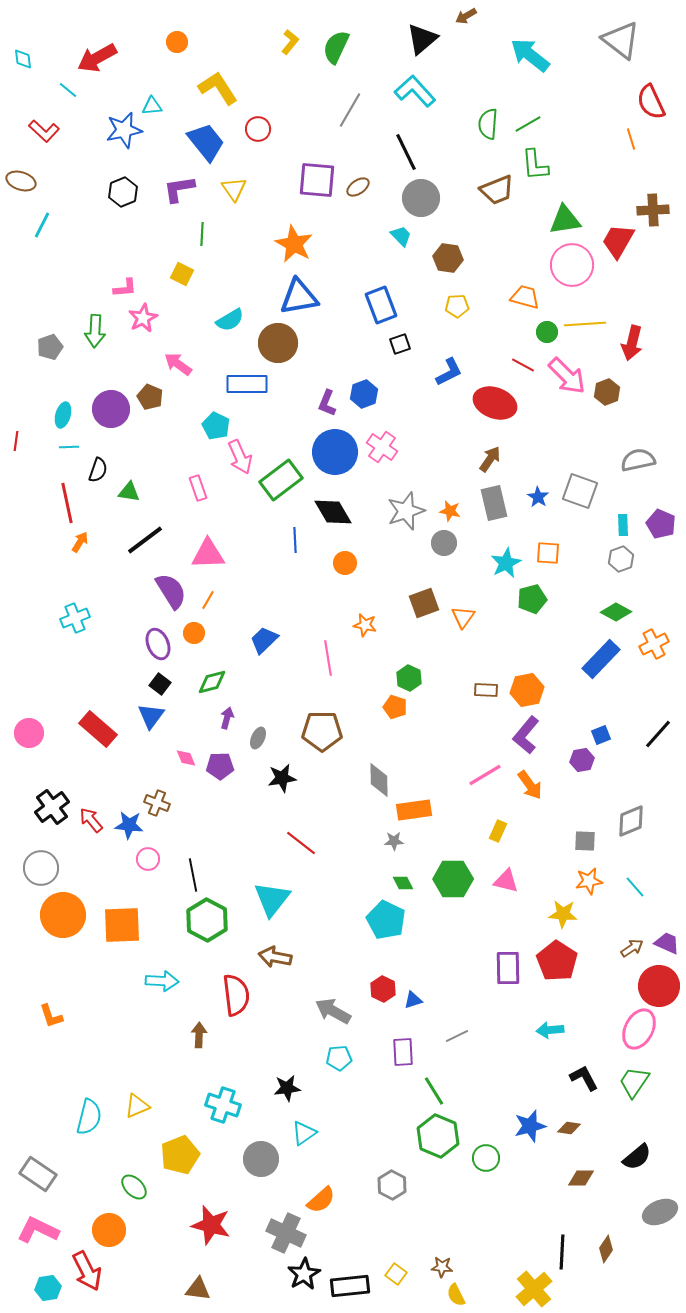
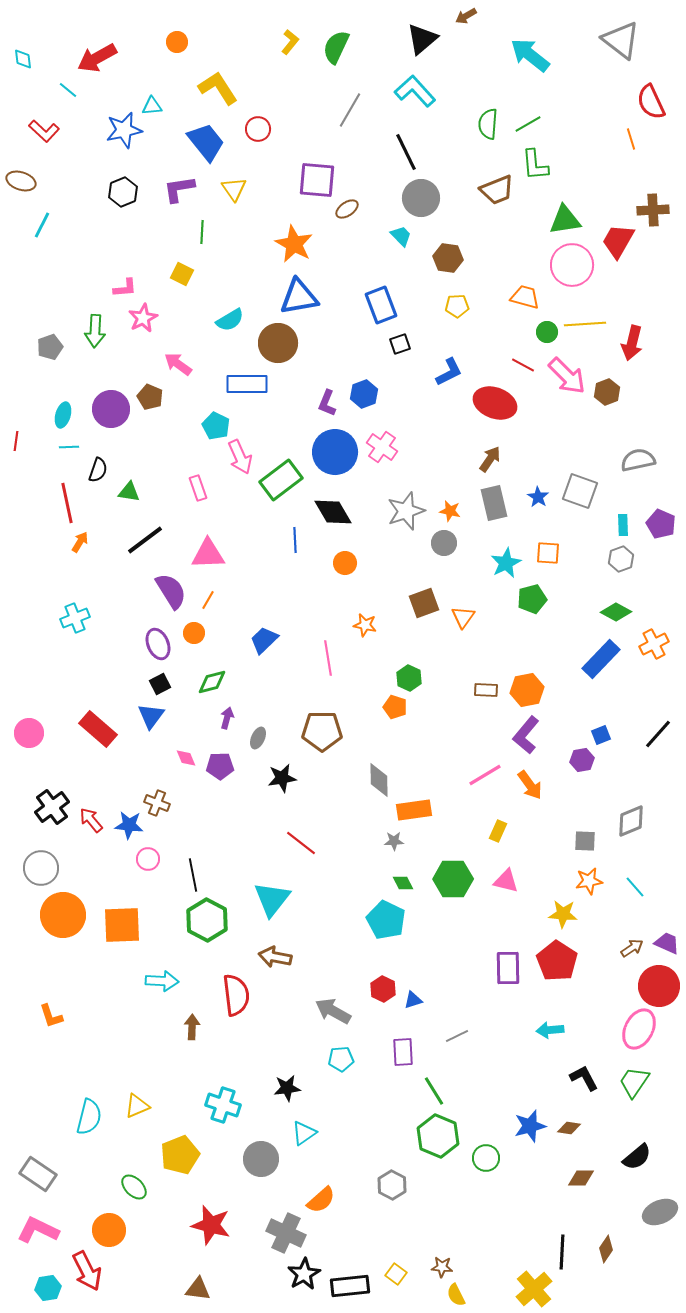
brown ellipse at (358, 187): moved 11 px left, 22 px down
green line at (202, 234): moved 2 px up
black square at (160, 684): rotated 25 degrees clockwise
brown arrow at (199, 1035): moved 7 px left, 8 px up
cyan pentagon at (339, 1058): moved 2 px right, 1 px down
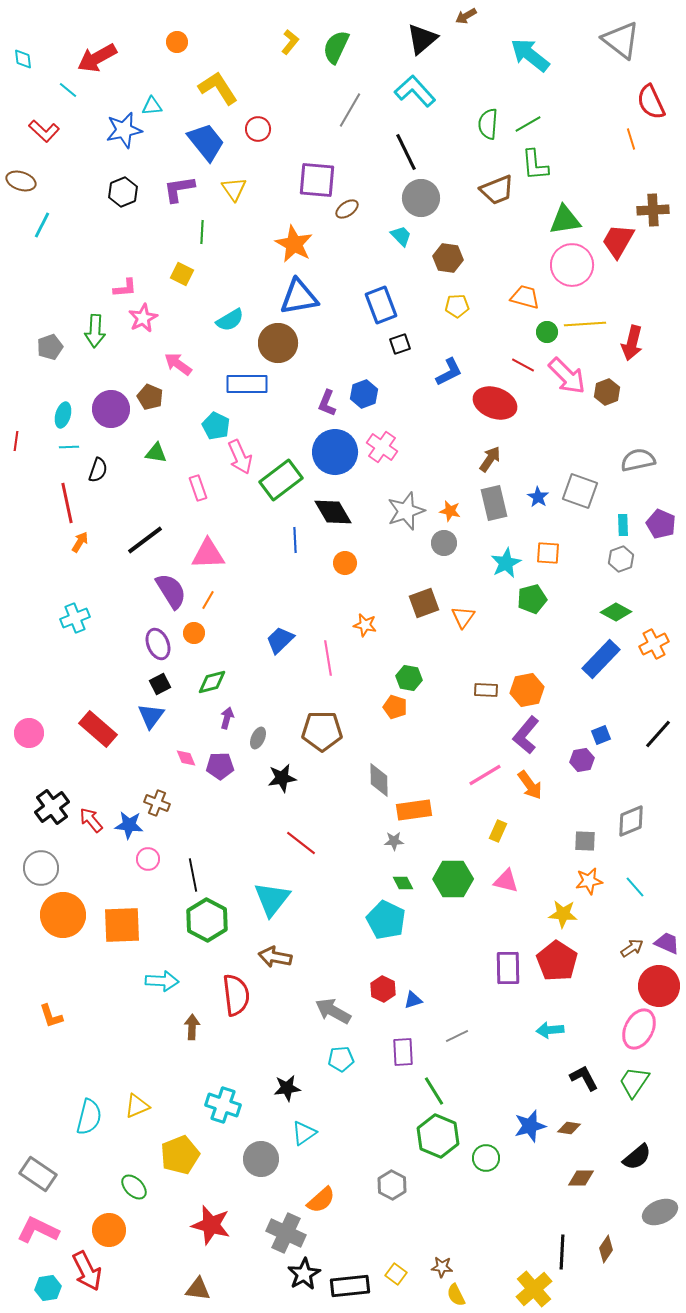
green triangle at (129, 492): moved 27 px right, 39 px up
blue trapezoid at (264, 640): moved 16 px right
green hexagon at (409, 678): rotated 15 degrees counterclockwise
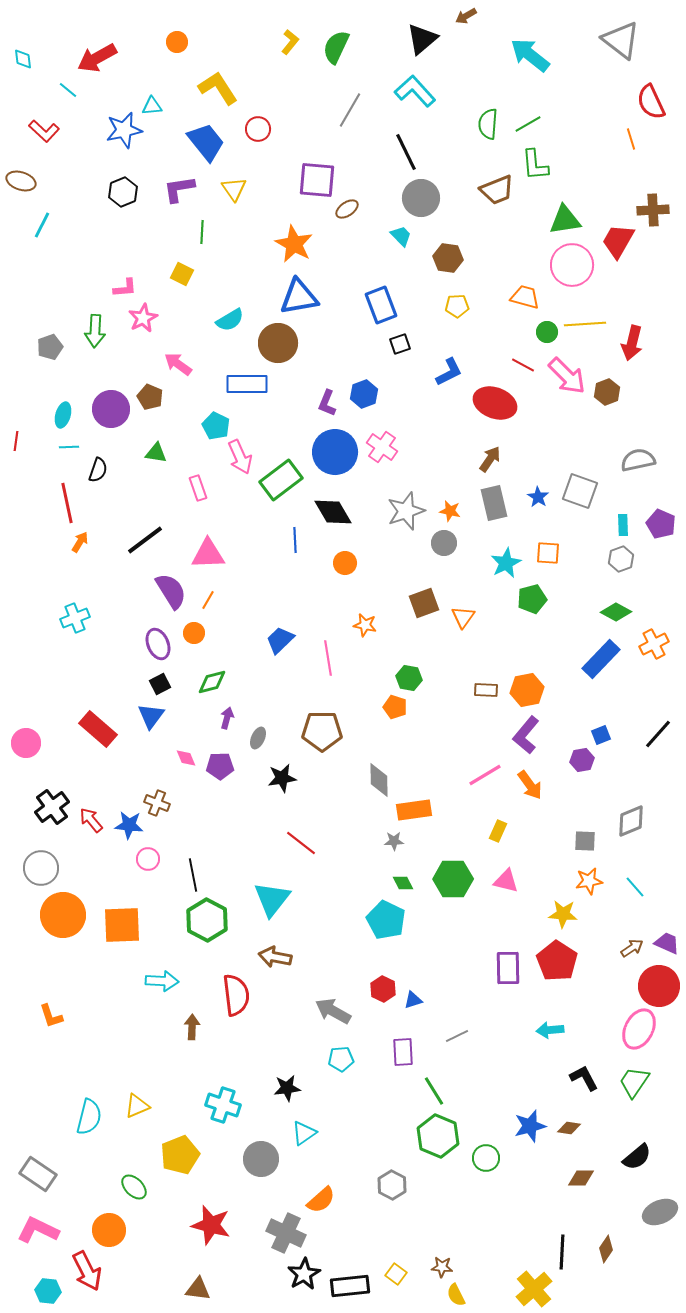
pink circle at (29, 733): moved 3 px left, 10 px down
cyan hexagon at (48, 1288): moved 3 px down; rotated 15 degrees clockwise
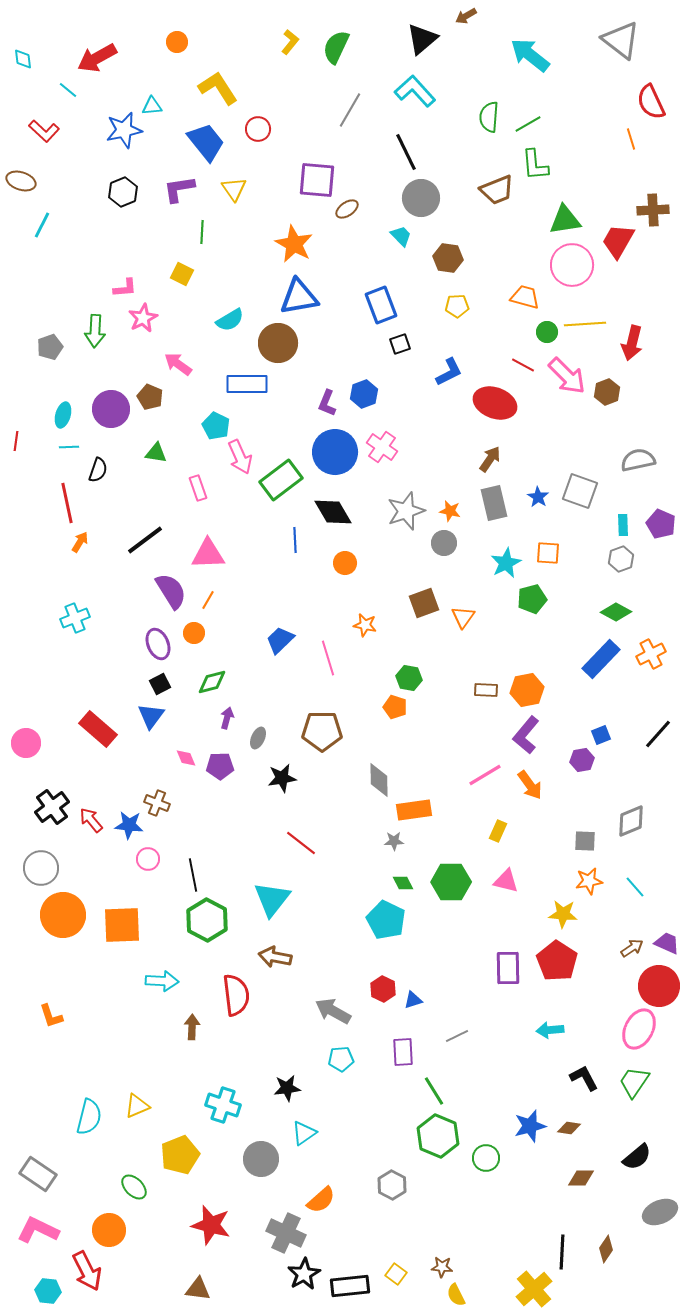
green semicircle at (488, 124): moved 1 px right, 7 px up
orange cross at (654, 644): moved 3 px left, 10 px down
pink line at (328, 658): rotated 8 degrees counterclockwise
green hexagon at (453, 879): moved 2 px left, 3 px down
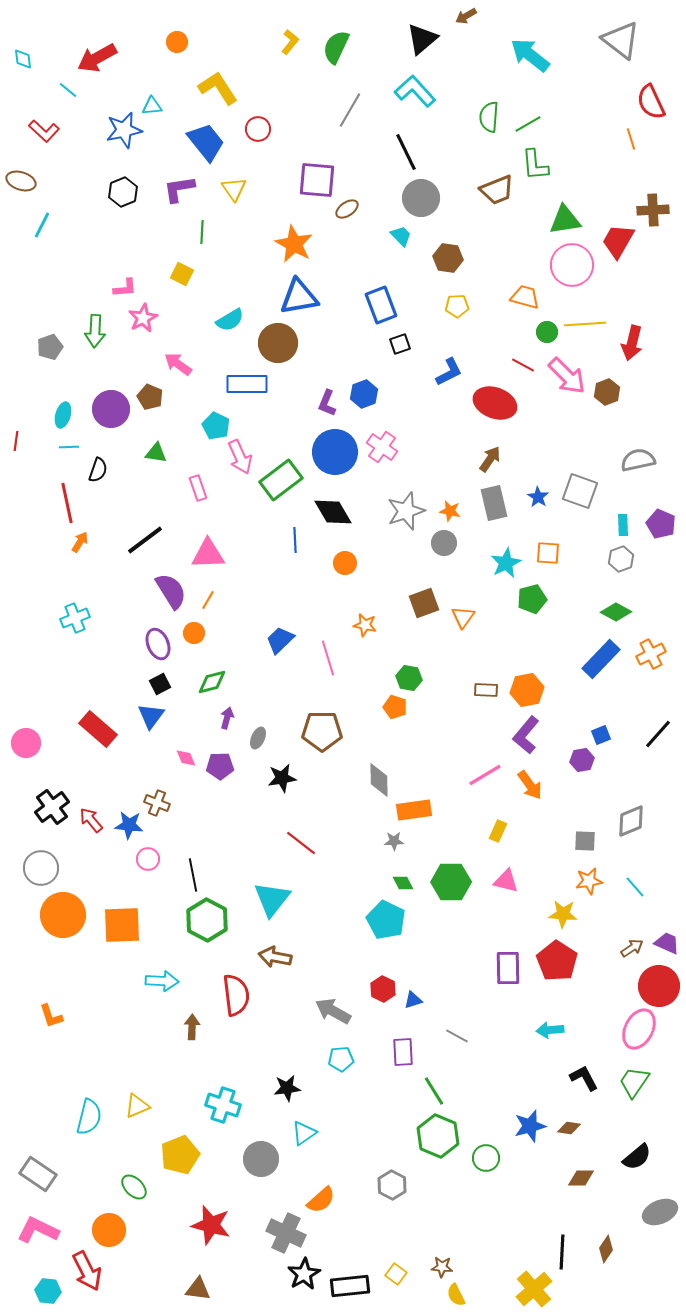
gray line at (457, 1036): rotated 55 degrees clockwise
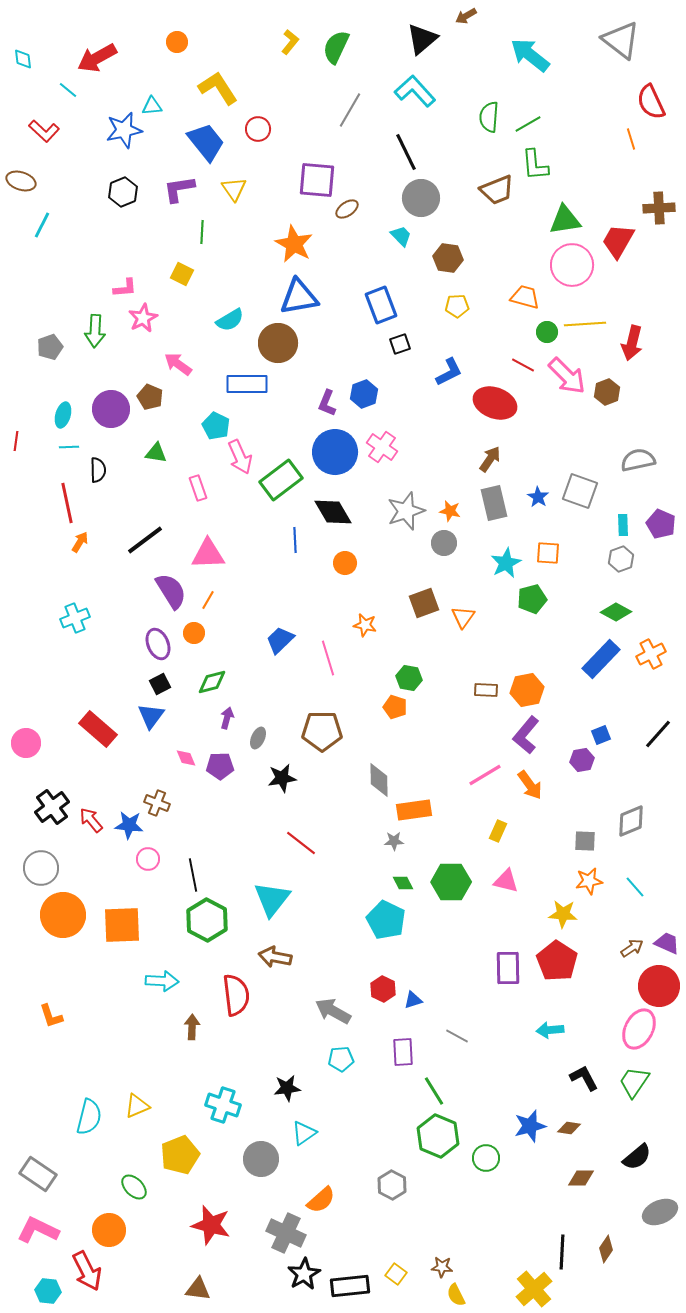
brown cross at (653, 210): moved 6 px right, 2 px up
black semicircle at (98, 470): rotated 20 degrees counterclockwise
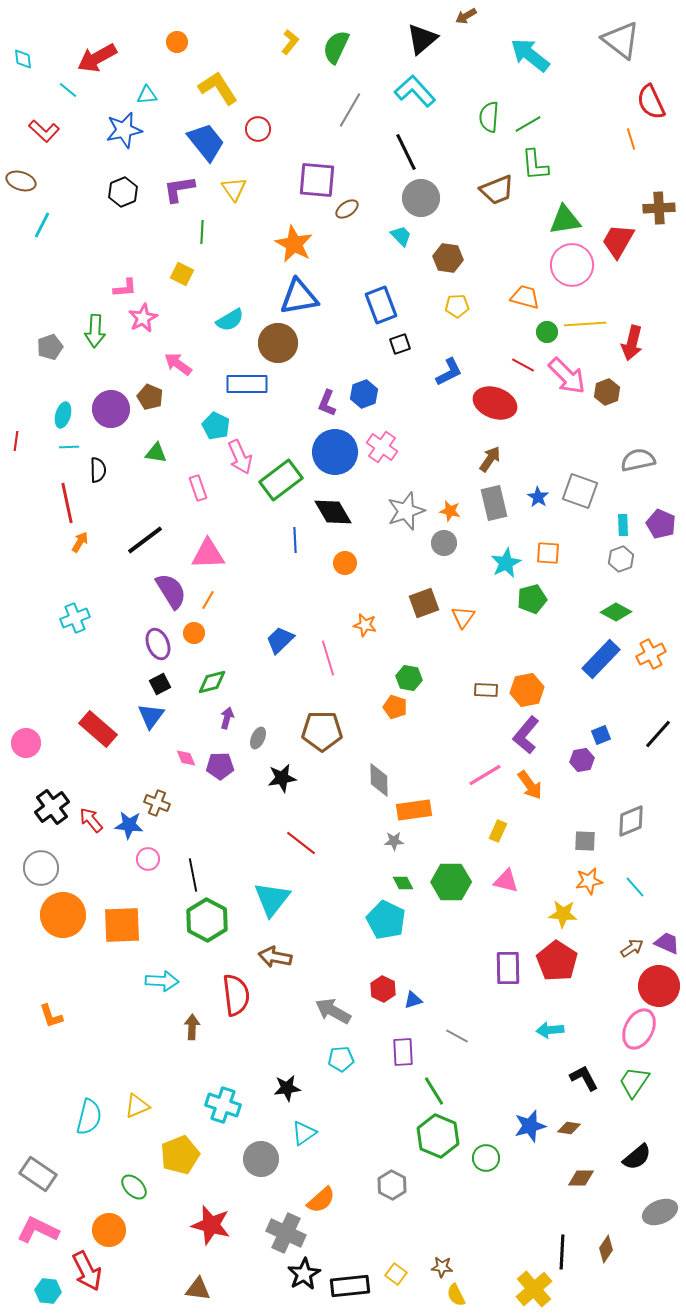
cyan triangle at (152, 106): moved 5 px left, 11 px up
